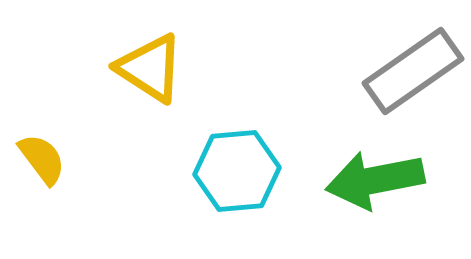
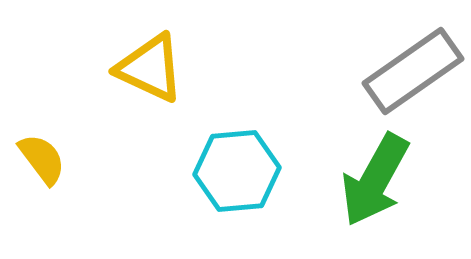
yellow triangle: rotated 8 degrees counterclockwise
green arrow: rotated 50 degrees counterclockwise
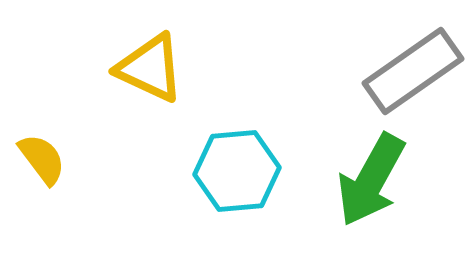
green arrow: moved 4 px left
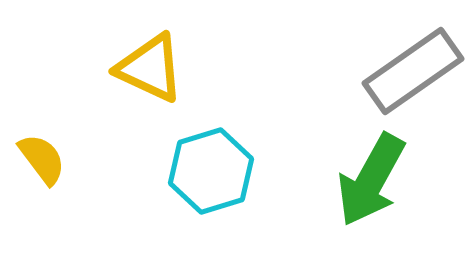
cyan hexagon: moved 26 px left; rotated 12 degrees counterclockwise
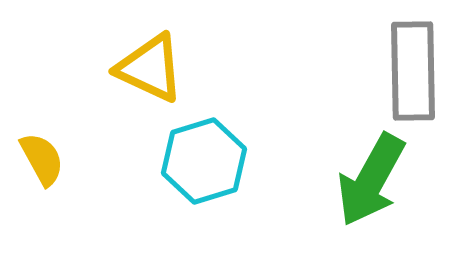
gray rectangle: rotated 56 degrees counterclockwise
yellow semicircle: rotated 8 degrees clockwise
cyan hexagon: moved 7 px left, 10 px up
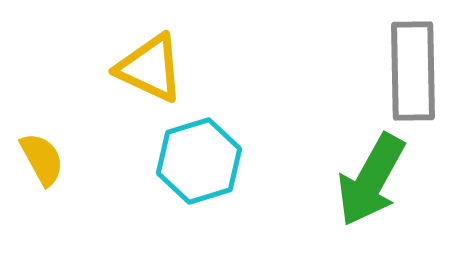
cyan hexagon: moved 5 px left
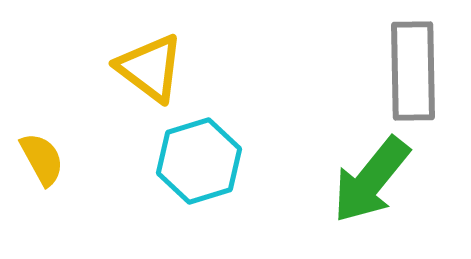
yellow triangle: rotated 12 degrees clockwise
green arrow: rotated 10 degrees clockwise
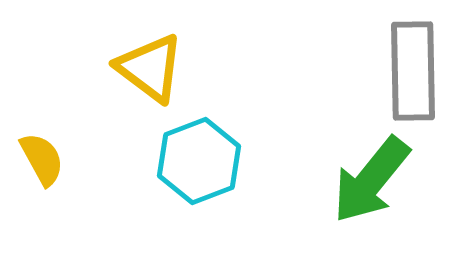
cyan hexagon: rotated 4 degrees counterclockwise
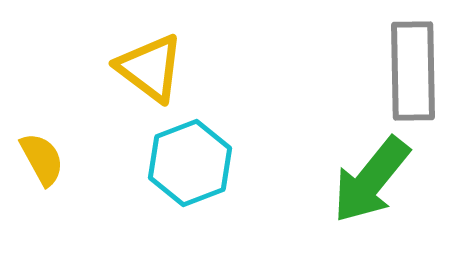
cyan hexagon: moved 9 px left, 2 px down
